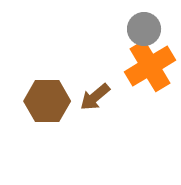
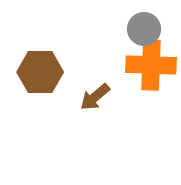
orange cross: moved 1 px right, 1 px up; rotated 33 degrees clockwise
brown hexagon: moved 7 px left, 29 px up
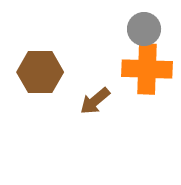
orange cross: moved 4 px left, 4 px down
brown arrow: moved 4 px down
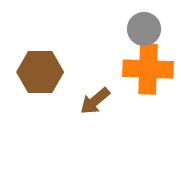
orange cross: moved 1 px right
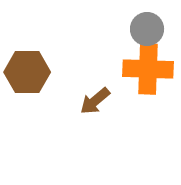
gray circle: moved 3 px right
brown hexagon: moved 13 px left
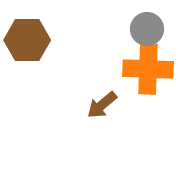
brown hexagon: moved 32 px up
brown arrow: moved 7 px right, 4 px down
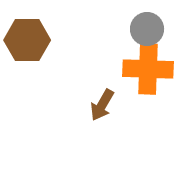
brown arrow: rotated 20 degrees counterclockwise
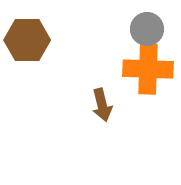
brown arrow: rotated 44 degrees counterclockwise
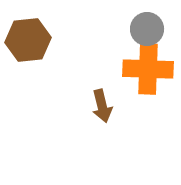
brown hexagon: moved 1 px right; rotated 6 degrees counterclockwise
brown arrow: moved 1 px down
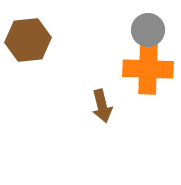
gray circle: moved 1 px right, 1 px down
